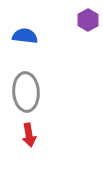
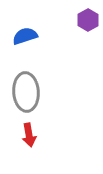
blue semicircle: rotated 25 degrees counterclockwise
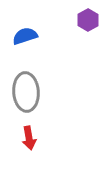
red arrow: moved 3 px down
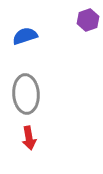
purple hexagon: rotated 10 degrees clockwise
gray ellipse: moved 2 px down
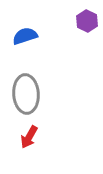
purple hexagon: moved 1 px left, 1 px down; rotated 15 degrees counterclockwise
red arrow: moved 1 px up; rotated 40 degrees clockwise
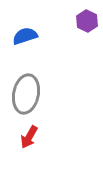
gray ellipse: rotated 15 degrees clockwise
